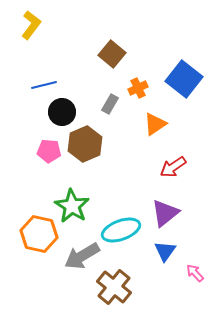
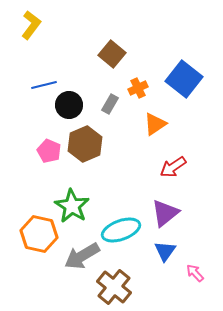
black circle: moved 7 px right, 7 px up
pink pentagon: rotated 20 degrees clockwise
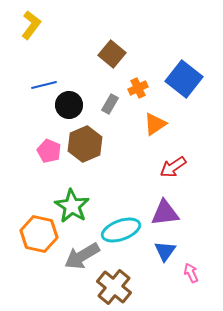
purple triangle: rotated 32 degrees clockwise
pink arrow: moved 4 px left; rotated 18 degrees clockwise
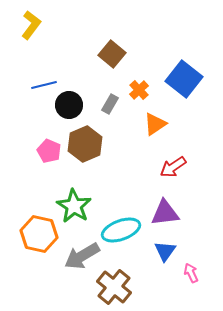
orange cross: moved 1 px right, 2 px down; rotated 18 degrees counterclockwise
green star: moved 2 px right
